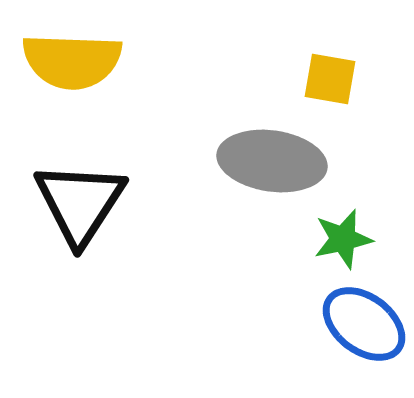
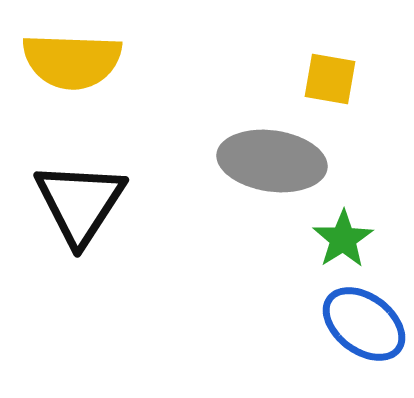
green star: rotated 20 degrees counterclockwise
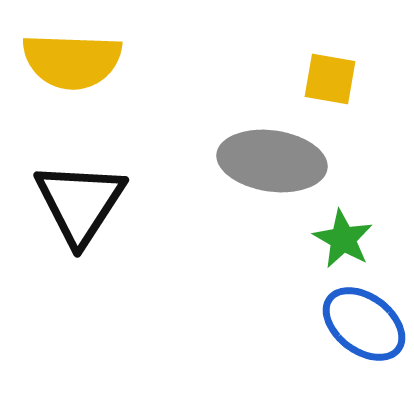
green star: rotated 10 degrees counterclockwise
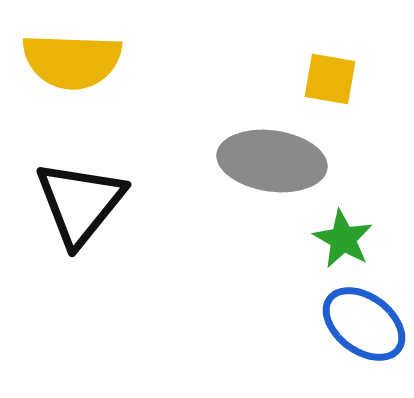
black triangle: rotated 6 degrees clockwise
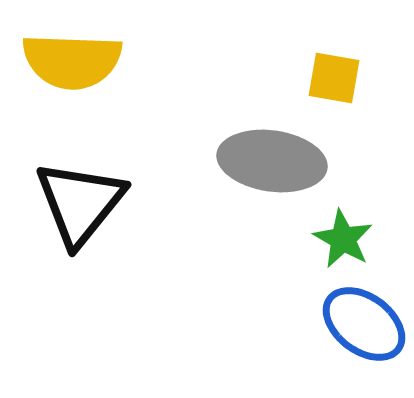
yellow square: moved 4 px right, 1 px up
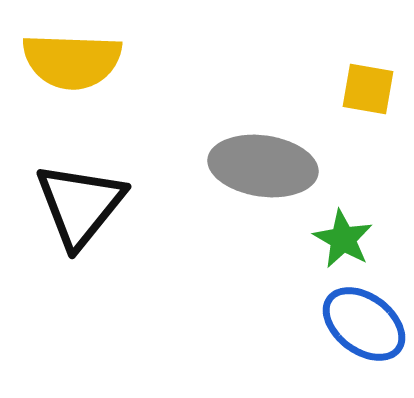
yellow square: moved 34 px right, 11 px down
gray ellipse: moved 9 px left, 5 px down
black triangle: moved 2 px down
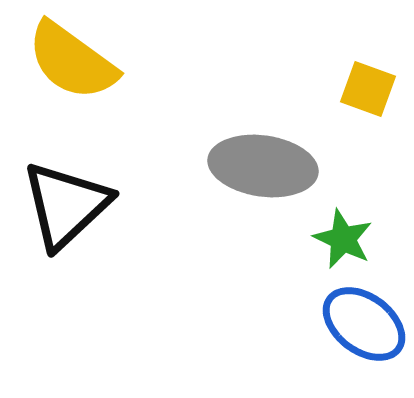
yellow semicircle: rotated 34 degrees clockwise
yellow square: rotated 10 degrees clockwise
black triangle: moved 14 px left; rotated 8 degrees clockwise
green star: rotated 4 degrees counterclockwise
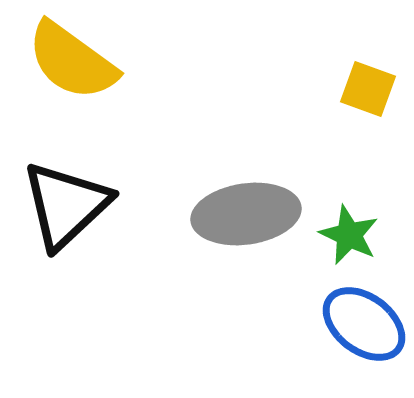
gray ellipse: moved 17 px left, 48 px down; rotated 16 degrees counterclockwise
green star: moved 6 px right, 4 px up
